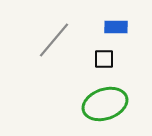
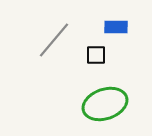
black square: moved 8 px left, 4 px up
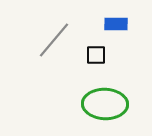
blue rectangle: moved 3 px up
green ellipse: rotated 21 degrees clockwise
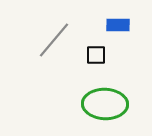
blue rectangle: moved 2 px right, 1 px down
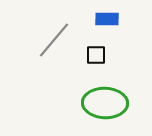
blue rectangle: moved 11 px left, 6 px up
green ellipse: moved 1 px up
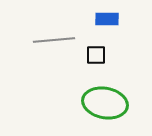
gray line: rotated 45 degrees clockwise
green ellipse: rotated 9 degrees clockwise
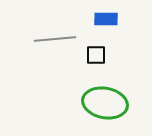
blue rectangle: moved 1 px left
gray line: moved 1 px right, 1 px up
